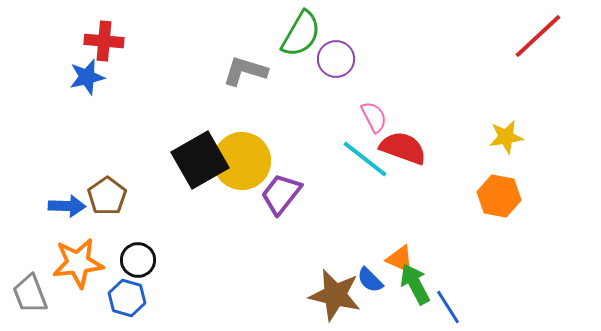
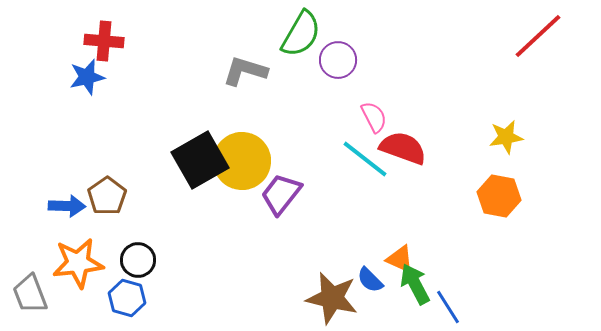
purple circle: moved 2 px right, 1 px down
brown star: moved 3 px left, 3 px down
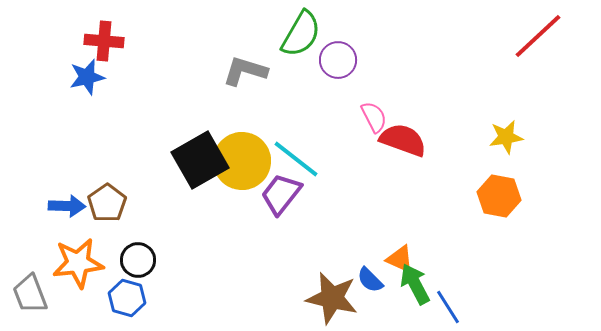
red semicircle: moved 8 px up
cyan line: moved 69 px left
brown pentagon: moved 7 px down
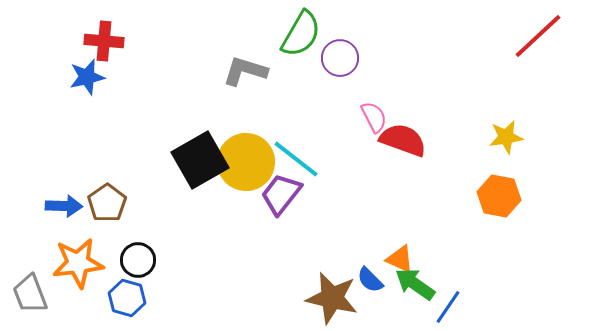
purple circle: moved 2 px right, 2 px up
yellow circle: moved 4 px right, 1 px down
blue arrow: moved 3 px left
green arrow: rotated 27 degrees counterclockwise
blue line: rotated 66 degrees clockwise
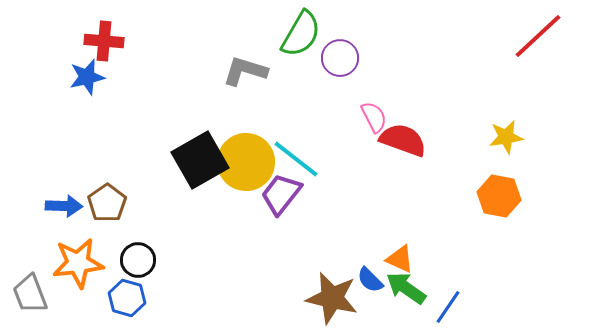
green arrow: moved 9 px left, 4 px down
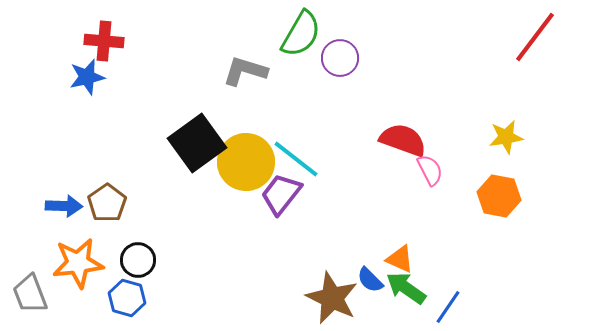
red line: moved 3 px left, 1 px down; rotated 10 degrees counterclockwise
pink semicircle: moved 56 px right, 53 px down
black square: moved 3 px left, 17 px up; rotated 6 degrees counterclockwise
brown star: rotated 12 degrees clockwise
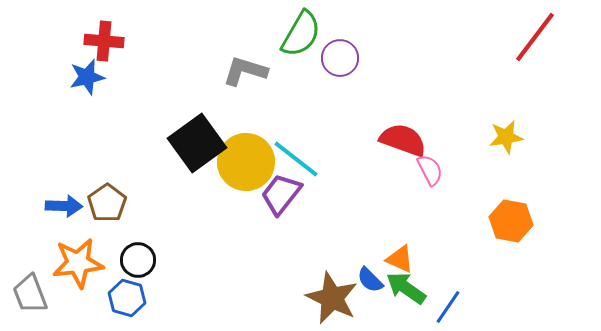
orange hexagon: moved 12 px right, 25 px down
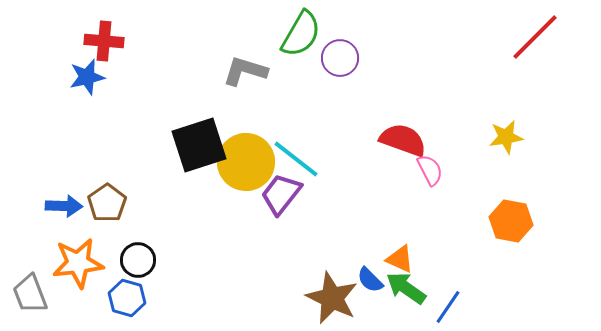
red line: rotated 8 degrees clockwise
black square: moved 2 px right, 2 px down; rotated 18 degrees clockwise
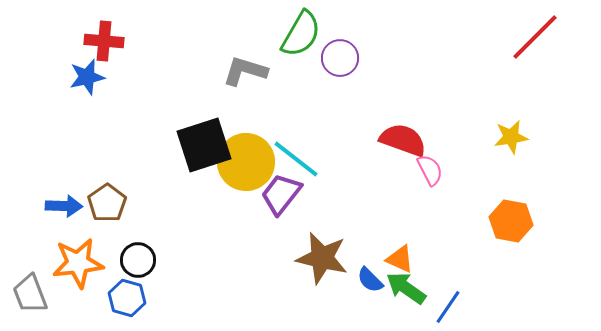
yellow star: moved 5 px right
black square: moved 5 px right
brown star: moved 10 px left, 40 px up; rotated 12 degrees counterclockwise
